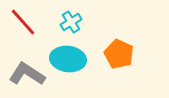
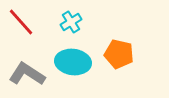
red line: moved 2 px left
orange pentagon: rotated 12 degrees counterclockwise
cyan ellipse: moved 5 px right, 3 px down
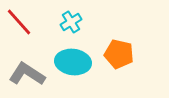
red line: moved 2 px left
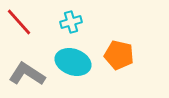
cyan cross: rotated 15 degrees clockwise
orange pentagon: moved 1 px down
cyan ellipse: rotated 12 degrees clockwise
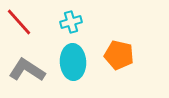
cyan ellipse: rotated 68 degrees clockwise
gray L-shape: moved 4 px up
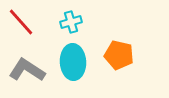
red line: moved 2 px right
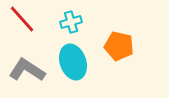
red line: moved 1 px right, 3 px up
orange pentagon: moved 9 px up
cyan ellipse: rotated 16 degrees counterclockwise
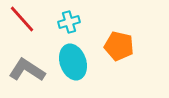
cyan cross: moved 2 px left
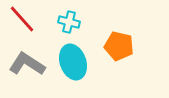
cyan cross: rotated 30 degrees clockwise
gray L-shape: moved 6 px up
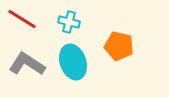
red line: rotated 16 degrees counterclockwise
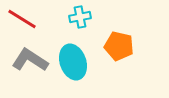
cyan cross: moved 11 px right, 5 px up; rotated 25 degrees counterclockwise
gray L-shape: moved 3 px right, 4 px up
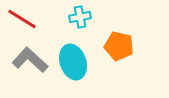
gray L-shape: rotated 9 degrees clockwise
